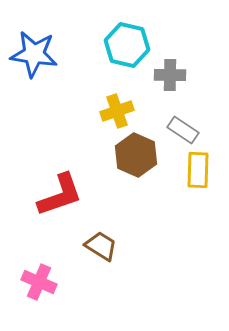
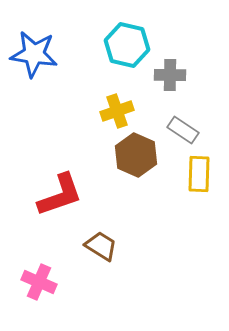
yellow rectangle: moved 1 px right, 4 px down
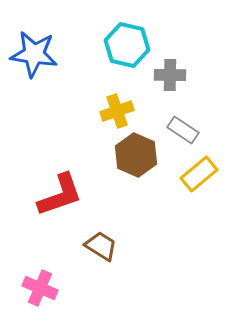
yellow rectangle: rotated 48 degrees clockwise
pink cross: moved 1 px right, 6 px down
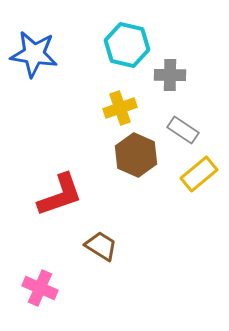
yellow cross: moved 3 px right, 3 px up
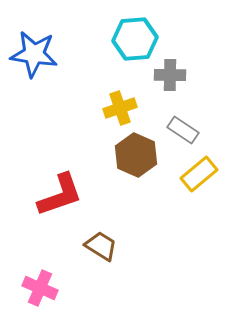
cyan hexagon: moved 8 px right, 6 px up; rotated 18 degrees counterclockwise
